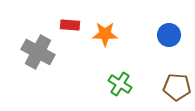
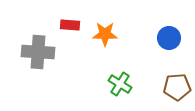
blue circle: moved 3 px down
gray cross: rotated 24 degrees counterclockwise
brown pentagon: rotated 8 degrees counterclockwise
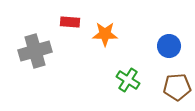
red rectangle: moved 3 px up
blue circle: moved 8 px down
gray cross: moved 3 px left, 1 px up; rotated 20 degrees counterclockwise
green cross: moved 8 px right, 4 px up
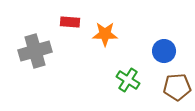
blue circle: moved 5 px left, 5 px down
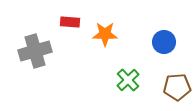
blue circle: moved 9 px up
green cross: rotated 15 degrees clockwise
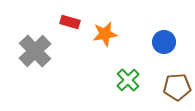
red rectangle: rotated 12 degrees clockwise
orange star: rotated 10 degrees counterclockwise
gray cross: rotated 28 degrees counterclockwise
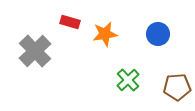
blue circle: moved 6 px left, 8 px up
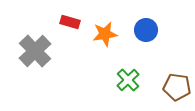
blue circle: moved 12 px left, 4 px up
brown pentagon: rotated 12 degrees clockwise
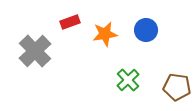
red rectangle: rotated 36 degrees counterclockwise
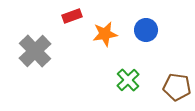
red rectangle: moved 2 px right, 6 px up
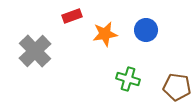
green cross: moved 1 px up; rotated 30 degrees counterclockwise
